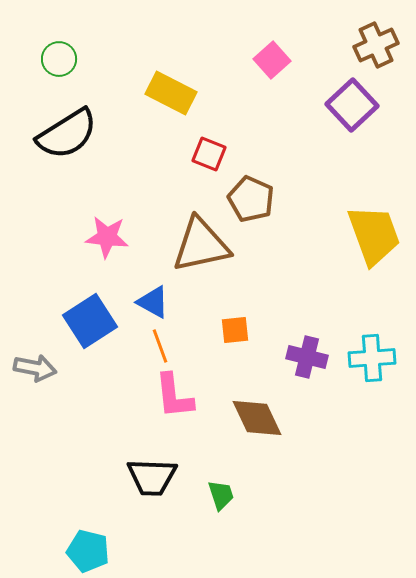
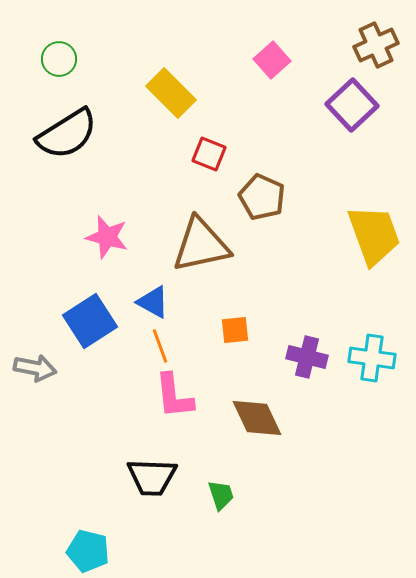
yellow rectangle: rotated 18 degrees clockwise
brown pentagon: moved 11 px right, 2 px up
pink star: rotated 9 degrees clockwise
cyan cross: rotated 12 degrees clockwise
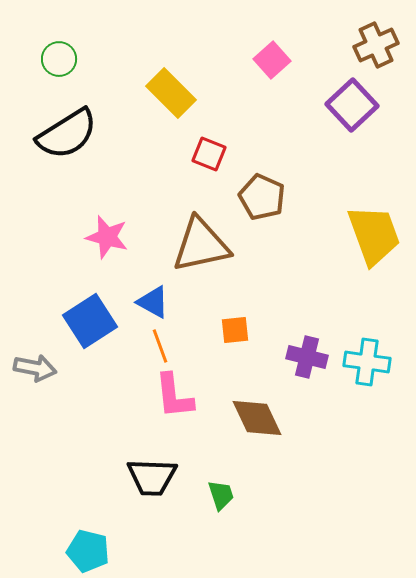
cyan cross: moved 5 px left, 4 px down
